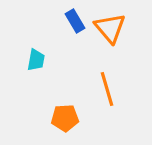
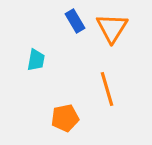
orange triangle: moved 2 px right; rotated 12 degrees clockwise
orange pentagon: rotated 8 degrees counterclockwise
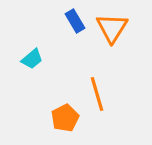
cyan trapezoid: moved 4 px left, 1 px up; rotated 40 degrees clockwise
orange line: moved 10 px left, 5 px down
orange pentagon: rotated 16 degrees counterclockwise
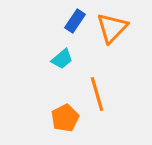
blue rectangle: rotated 65 degrees clockwise
orange triangle: rotated 12 degrees clockwise
cyan trapezoid: moved 30 px right
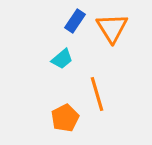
orange triangle: rotated 16 degrees counterclockwise
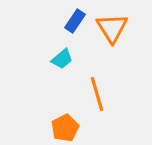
orange pentagon: moved 10 px down
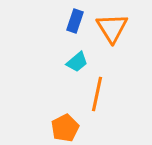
blue rectangle: rotated 15 degrees counterclockwise
cyan trapezoid: moved 15 px right, 3 px down
orange line: rotated 28 degrees clockwise
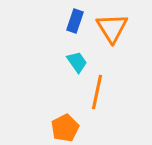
cyan trapezoid: rotated 85 degrees counterclockwise
orange line: moved 2 px up
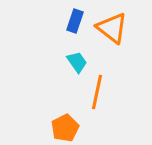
orange triangle: rotated 20 degrees counterclockwise
